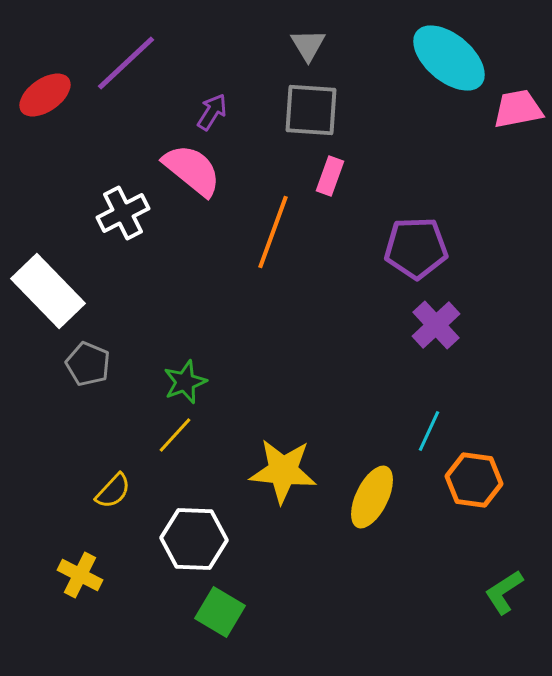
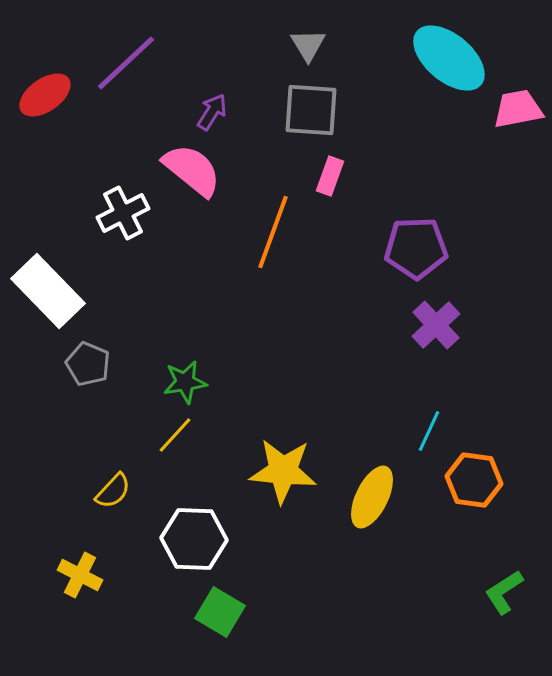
green star: rotated 12 degrees clockwise
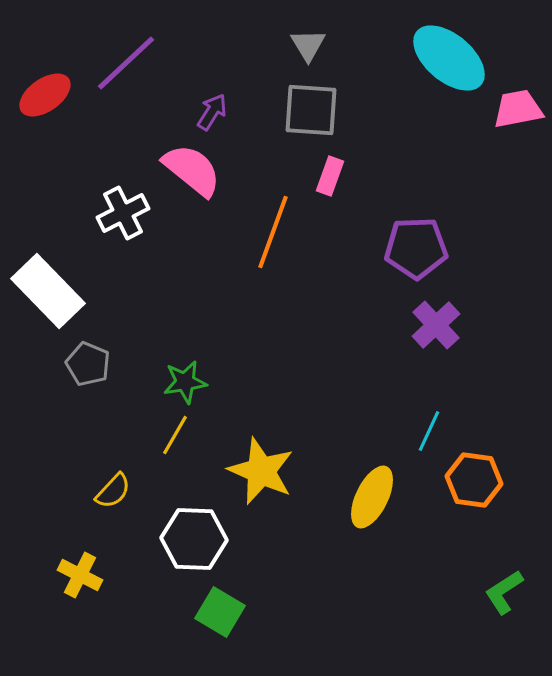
yellow line: rotated 12 degrees counterclockwise
yellow star: moved 22 px left; rotated 18 degrees clockwise
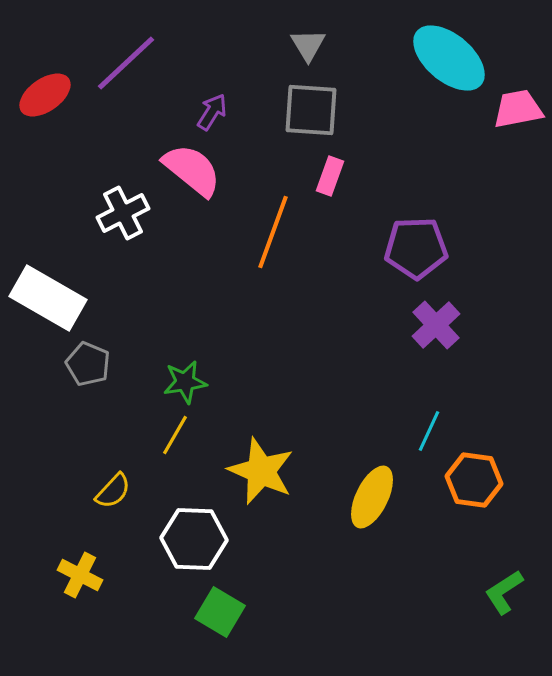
white rectangle: moved 7 px down; rotated 16 degrees counterclockwise
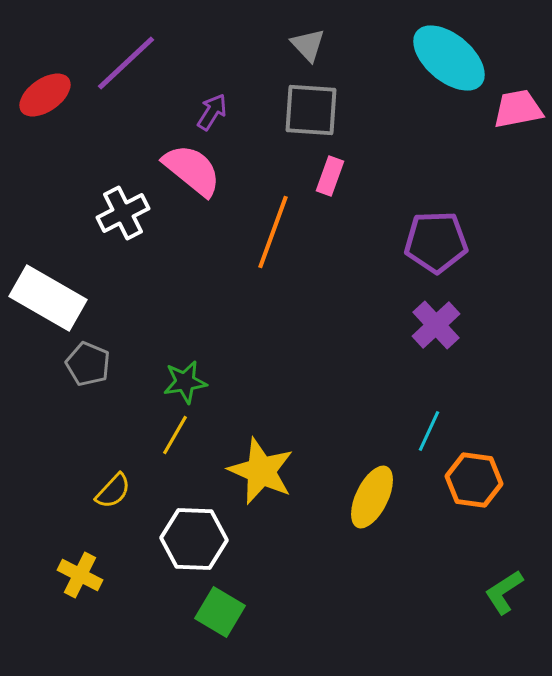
gray triangle: rotated 12 degrees counterclockwise
purple pentagon: moved 20 px right, 6 px up
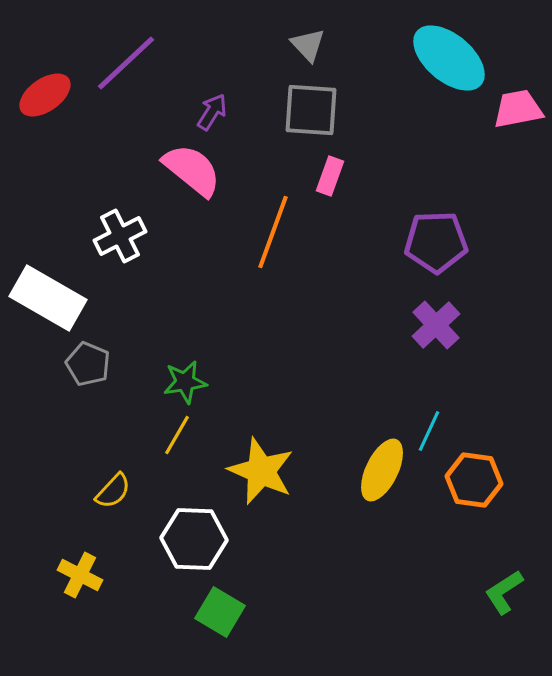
white cross: moved 3 px left, 23 px down
yellow line: moved 2 px right
yellow ellipse: moved 10 px right, 27 px up
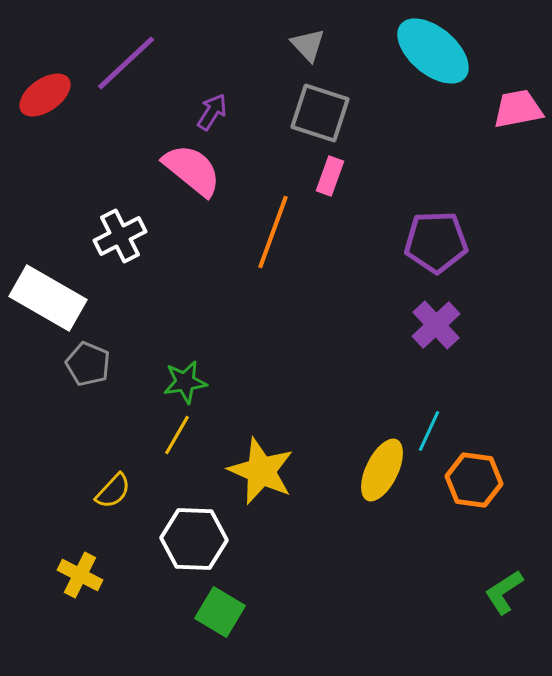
cyan ellipse: moved 16 px left, 7 px up
gray square: moved 9 px right, 3 px down; rotated 14 degrees clockwise
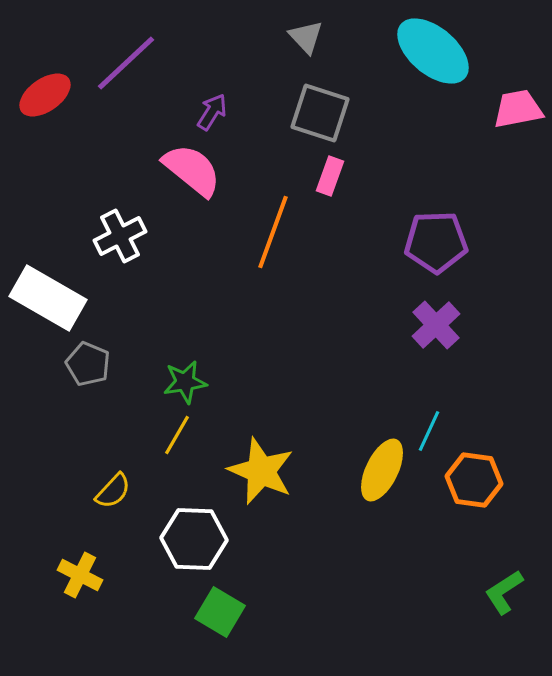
gray triangle: moved 2 px left, 8 px up
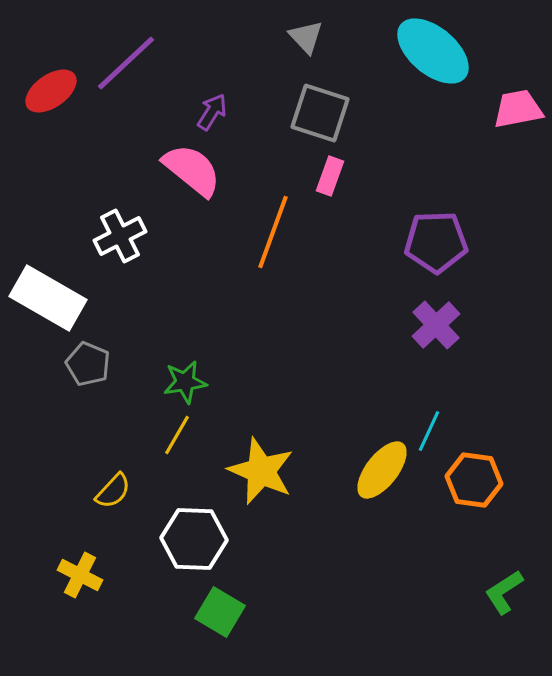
red ellipse: moved 6 px right, 4 px up
yellow ellipse: rotated 12 degrees clockwise
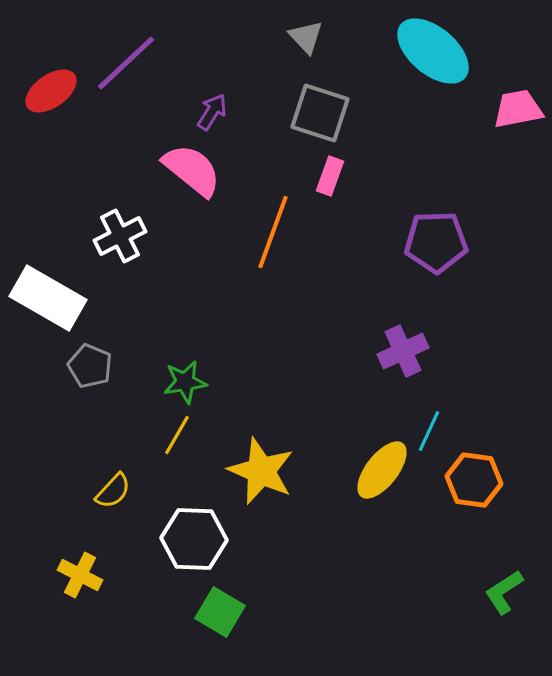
purple cross: moved 33 px left, 26 px down; rotated 18 degrees clockwise
gray pentagon: moved 2 px right, 2 px down
